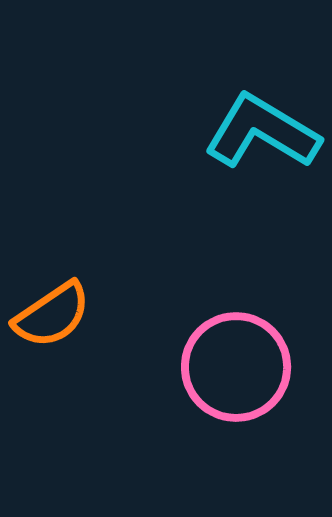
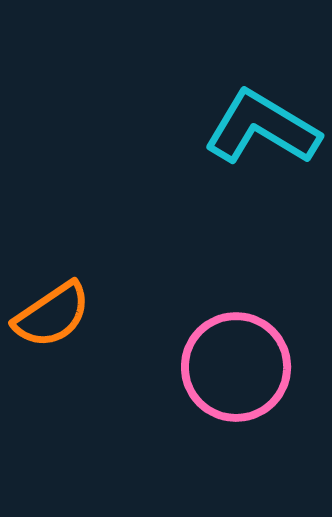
cyan L-shape: moved 4 px up
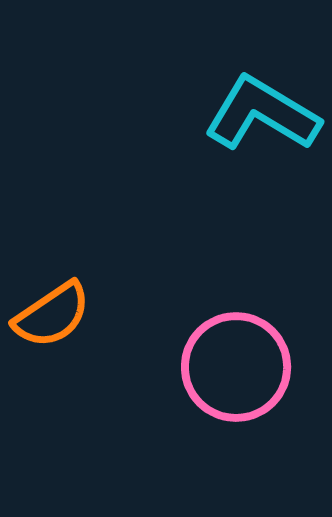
cyan L-shape: moved 14 px up
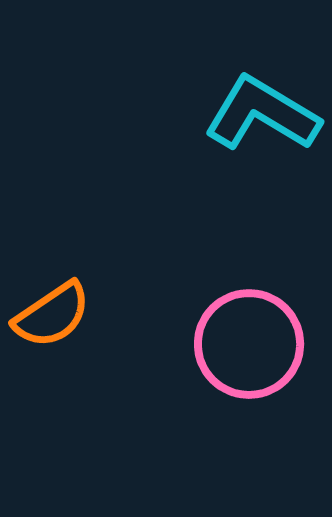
pink circle: moved 13 px right, 23 px up
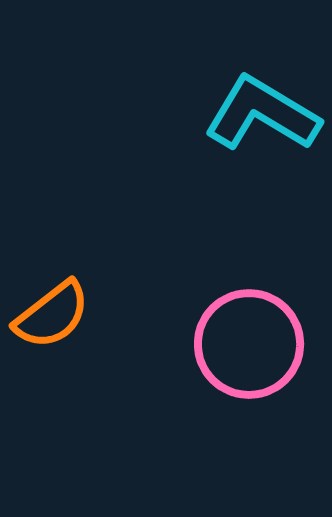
orange semicircle: rotated 4 degrees counterclockwise
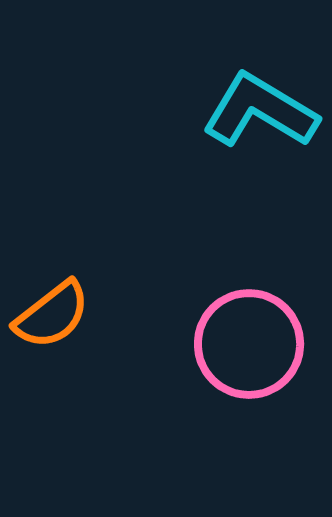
cyan L-shape: moved 2 px left, 3 px up
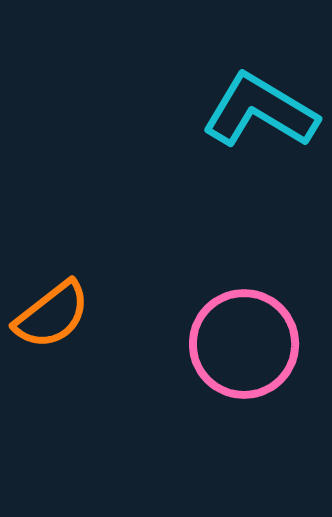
pink circle: moved 5 px left
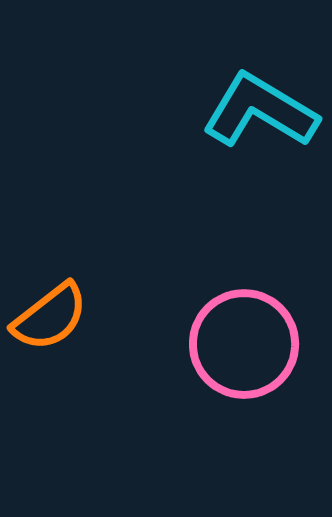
orange semicircle: moved 2 px left, 2 px down
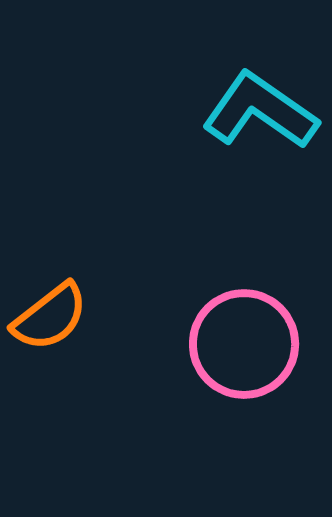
cyan L-shape: rotated 4 degrees clockwise
